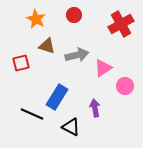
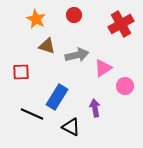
red square: moved 9 px down; rotated 12 degrees clockwise
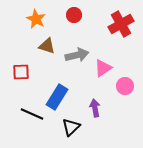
black triangle: rotated 48 degrees clockwise
